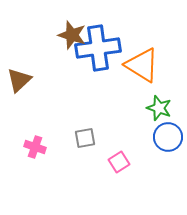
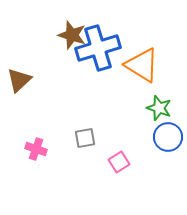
blue cross: rotated 9 degrees counterclockwise
pink cross: moved 1 px right, 2 px down
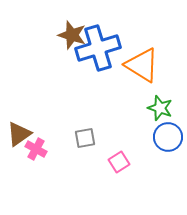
brown triangle: moved 54 px down; rotated 8 degrees clockwise
green star: moved 1 px right
pink cross: rotated 10 degrees clockwise
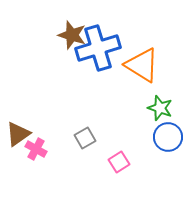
brown triangle: moved 1 px left
gray square: rotated 20 degrees counterclockwise
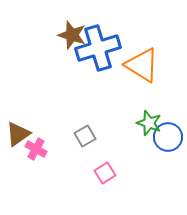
green star: moved 11 px left, 15 px down
gray square: moved 2 px up
pink square: moved 14 px left, 11 px down
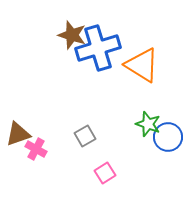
green star: moved 1 px left, 1 px down
brown triangle: rotated 16 degrees clockwise
